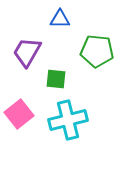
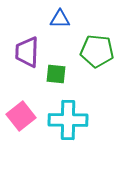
purple trapezoid: rotated 28 degrees counterclockwise
green square: moved 5 px up
pink square: moved 2 px right, 2 px down
cyan cross: rotated 15 degrees clockwise
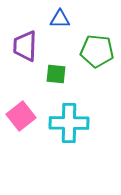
purple trapezoid: moved 2 px left, 6 px up
cyan cross: moved 1 px right, 3 px down
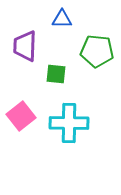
blue triangle: moved 2 px right
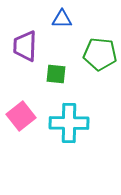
green pentagon: moved 3 px right, 3 px down
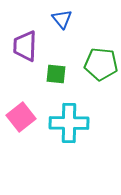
blue triangle: rotated 50 degrees clockwise
green pentagon: moved 1 px right, 10 px down
pink square: moved 1 px down
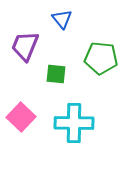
purple trapezoid: rotated 20 degrees clockwise
green pentagon: moved 6 px up
pink square: rotated 8 degrees counterclockwise
cyan cross: moved 5 px right
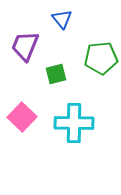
green pentagon: rotated 12 degrees counterclockwise
green square: rotated 20 degrees counterclockwise
pink square: moved 1 px right
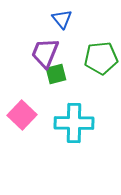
purple trapezoid: moved 20 px right, 7 px down
pink square: moved 2 px up
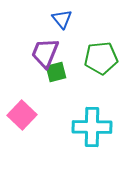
green square: moved 2 px up
cyan cross: moved 18 px right, 4 px down
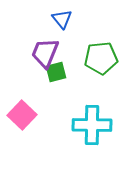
cyan cross: moved 2 px up
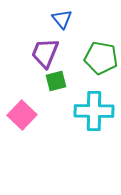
green pentagon: rotated 16 degrees clockwise
green square: moved 9 px down
cyan cross: moved 2 px right, 14 px up
